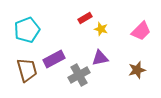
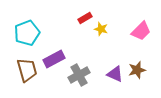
cyan pentagon: moved 3 px down
purple triangle: moved 15 px right, 16 px down; rotated 36 degrees clockwise
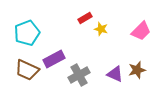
brown trapezoid: rotated 130 degrees clockwise
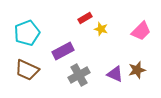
purple rectangle: moved 9 px right, 8 px up
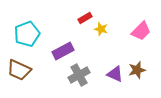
cyan pentagon: moved 1 px down
brown trapezoid: moved 8 px left
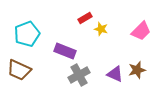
purple rectangle: moved 2 px right; rotated 50 degrees clockwise
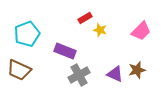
yellow star: moved 1 px left, 1 px down
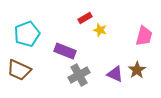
pink trapezoid: moved 3 px right, 5 px down; rotated 30 degrees counterclockwise
brown star: rotated 18 degrees counterclockwise
